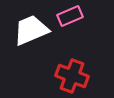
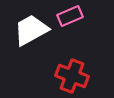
white trapezoid: rotated 6 degrees counterclockwise
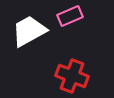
white trapezoid: moved 2 px left, 1 px down
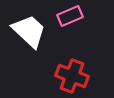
white trapezoid: rotated 72 degrees clockwise
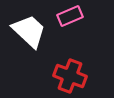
red cross: moved 2 px left
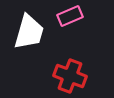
white trapezoid: moved 1 px down; rotated 63 degrees clockwise
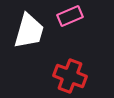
white trapezoid: moved 1 px up
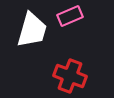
white trapezoid: moved 3 px right, 1 px up
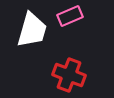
red cross: moved 1 px left, 1 px up
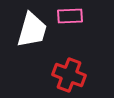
pink rectangle: rotated 20 degrees clockwise
